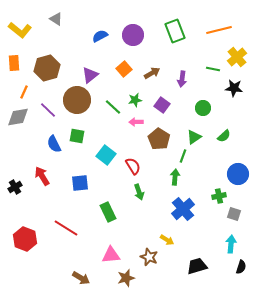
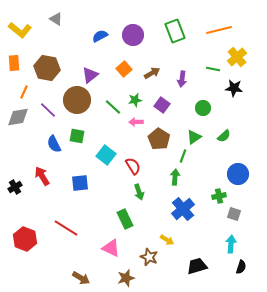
brown hexagon at (47, 68): rotated 25 degrees clockwise
green rectangle at (108, 212): moved 17 px right, 7 px down
pink triangle at (111, 255): moved 7 px up; rotated 30 degrees clockwise
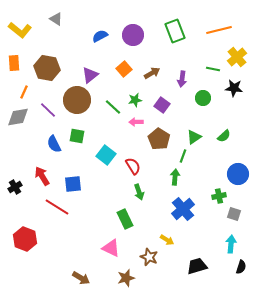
green circle at (203, 108): moved 10 px up
blue square at (80, 183): moved 7 px left, 1 px down
red line at (66, 228): moved 9 px left, 21 px up
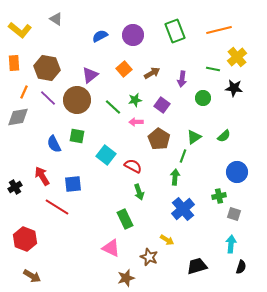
purple line at (48, 110): moved 12 px up
red semicircle at (133, 166): rotated 30 degrees counterclockwise
blue circle at (238, 174): moved 1 px left, 2 px up
brown arrow at (81, 278): moved 49 px left, 2 px up
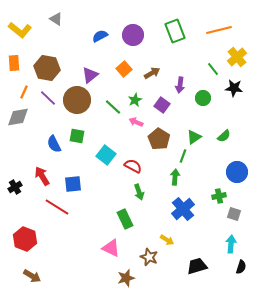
green line at (213, 69): rotated 40 degrees clockwise
purple arrow at (182, 79): moved 2 px left, 6 px down
green star at (135, 100): rotated 16 degrees counterclockwise
pink arrow at (136, 122): rotated 24 degrees clockwise
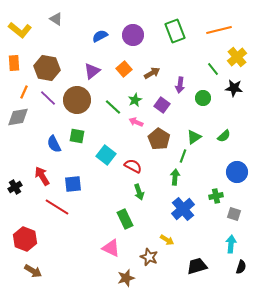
purple triangle at (90, 75): moved 2 px right, 4 px up
green cross at (219, 196): moved 3 px left
brown arrow at (32, 276): moved 1 px right, 5 px up
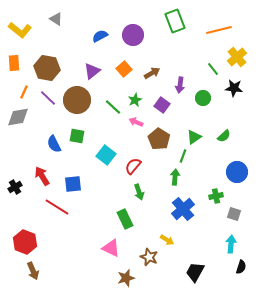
green rectangle at (175, 31): moved 10 px up
red semicircle at (133, 166): rotated 78 degrees counterclockwise
red hexagon at (25, 239): moved 3 px down
black trapezoid at (197, 266): moved 2 px left, 6 px down; rotated 45 degrees counterclockwise
brown arrow at (33, 271): rotated 36 degrees clockwise
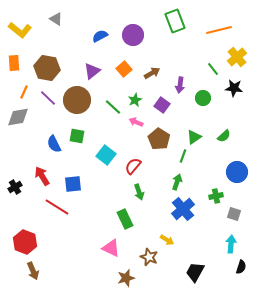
green arrow at (175, 177): moved 2 px right, 5 px down; rotated 14 degrees clockwise
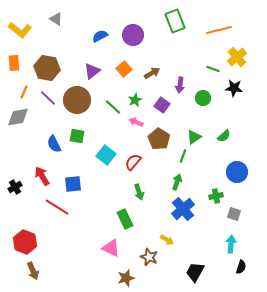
green line at (213, 69): rotated 32 degrees counterclockwise
red semicircle at (133, 166): moved 4 px up
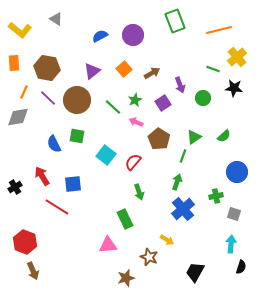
purple arrow at (180, 85): rotated 28 degrees counterclockwise
purple square at (162, 105): moved 1 px right, 2 px up; rotated 21 degrees clockwise
pink triangle at (111, 248): moved 3 px left, 3 px up; rotated 30 degrees counterclockwise
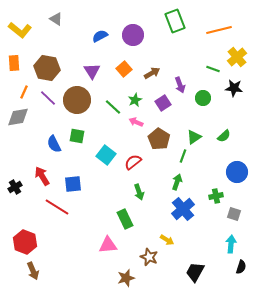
purple triangle at (92, 71): rotated 24 degrees counterclockwise
red semicircle at (133, 162): rotated 12 degrees clockwise
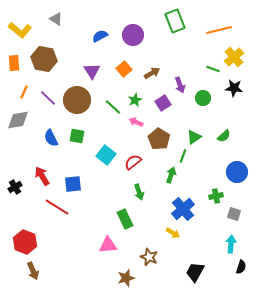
yellow cross at (237, 57): moved 3 px left
brown hexagon at (47, 68): moved 3 px left, 9 px up
gray diamond at (18, 117): moved 3 px down
blue semicircle at (54, 144): moved 3 px left, 6 px up
green arrow at (177, 182): moved 6 px left, 7 px up
yellow arrow at (167, 240): moved 6 px right, 7 px up
